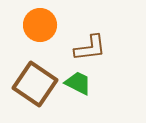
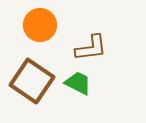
brown L-shape: moved 1 px right
brown square: moved 3 px left, 3 px up
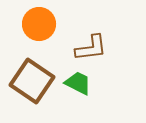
orange circle: moved 1 px left, 1 px up
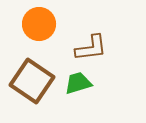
green trapezoid: rotated 44 degrees counterclockwise
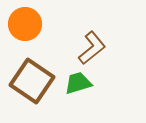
orange circle: moved 14 px left
brown L-shape: moved 1 px right; rotated 32 degrees counterclockwise
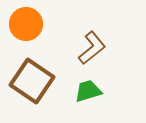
orange circle: moved 1 px right
green trapezoid: moved 10 px right, 8 px down
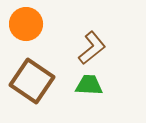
green trapezoid: moved 1 px right, 6 px up; rotated 20 degrees clockwise
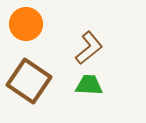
brown L-shape: moved 3 px left
brown square: moved 3 px left
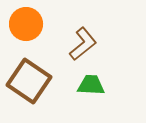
brown L-shape: moved 6 px left, 4 px up
green trapezoid: moved 2 px right
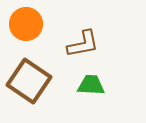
brown L-shape: rotated 28 degrees clockwise
